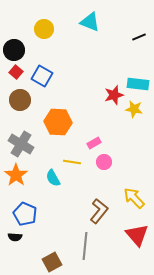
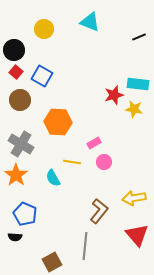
yellow arrow: rotated 55 degrees counterclockwise
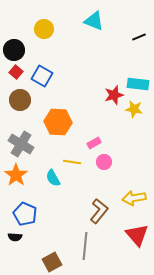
cyan triangle: moved 4 px right, 1 px up
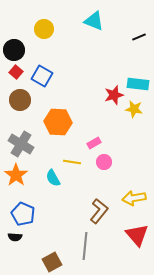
blue pentagon: moved 2 px left
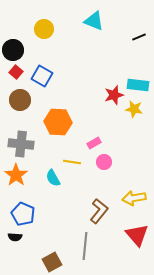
black circle: moved 1 px left
cyan rectangle: moved 1 px down
gray cross: rotated 25 degrees counterclockwise
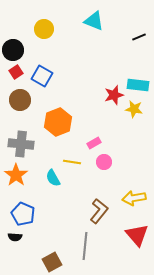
red square: rotated 16 degrees clockwise
orange hexagon: rotated 24 degrees counterclockwise
